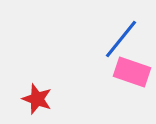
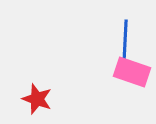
blue line: moved 4 px right, 3 px down; rotated 36 degrees counterclockwise
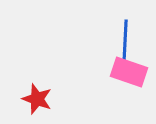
pink rectangle: moved 3 px left
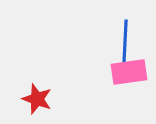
pink rectangle: rotated 27 degrees counterclockwise
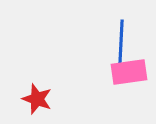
blue line: moved 4 px left
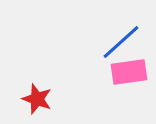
blue line: rotated 45 degrees clockwise
